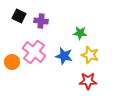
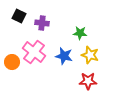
purple cross: moved 1 px right, 2 px down
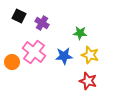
purple cross: rotated 24 degrees clockwise
blue star: rotated 18 degrees counterclockwise
red star: rotated 18 degrees clockwise
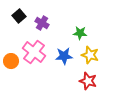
black square: rotated 24 degrees clockwise
orange circle: moved 1 px left, 1 px up
